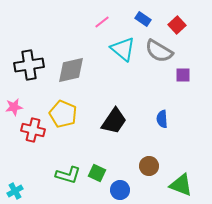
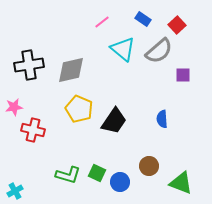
gray semicircle: rotated 72 degrees counterclockwise
yellow pentagon: moved 16 px right, 5 px up
green triangle: moved 2 px up
blue circle: moved 8 px up
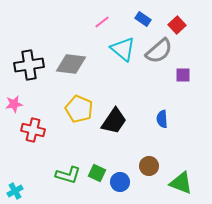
gray diamond: moved 6 px up; rotated 20 degrees clockwise
pink star: moved 3 px up
